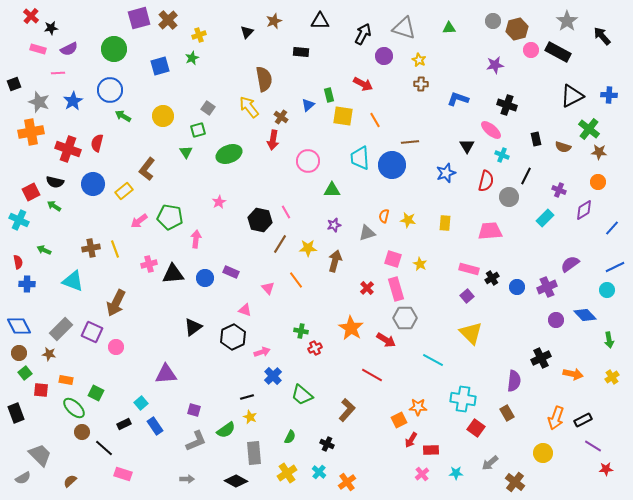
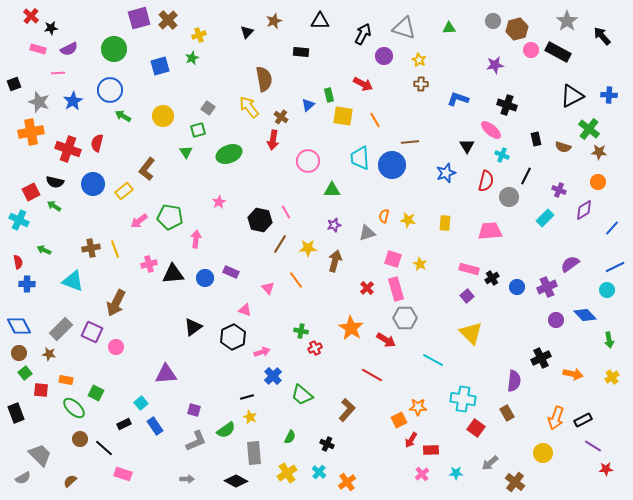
brown circle at (82, 432): moved 2 px left, 7 px down
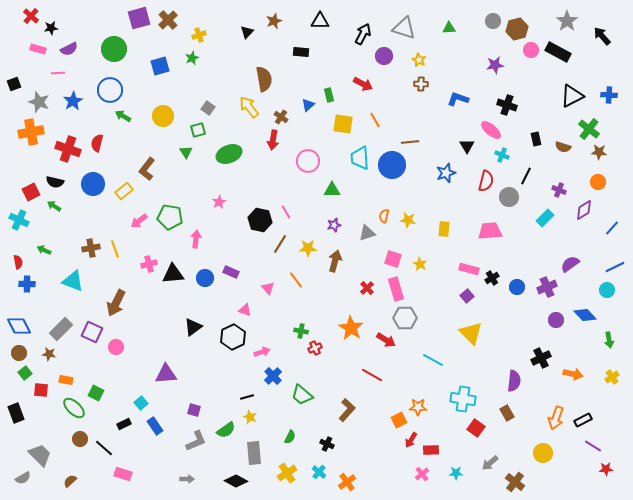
yellow square at (343, 116): moved 8 px down
yellow rectangle at (445, 223): moved 1 px left, 6 px down
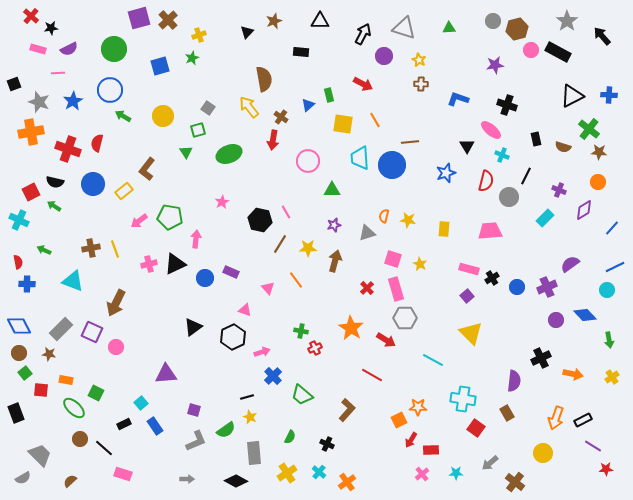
pink star at (219, 202): moved 3 px right
black triangle at (173, 274): moved 2 px right, 10 px up; rotated 20 degrees counterclockwise
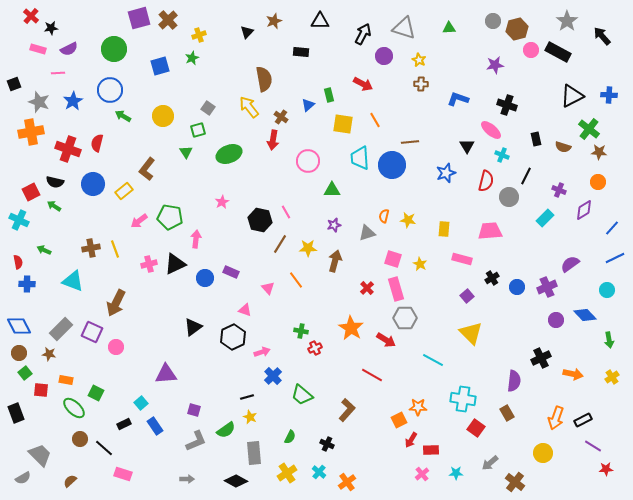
blue line at (615, 267): moved 9 px up
pink rectangle at (469, 269): moved 7 px left, 10 px up
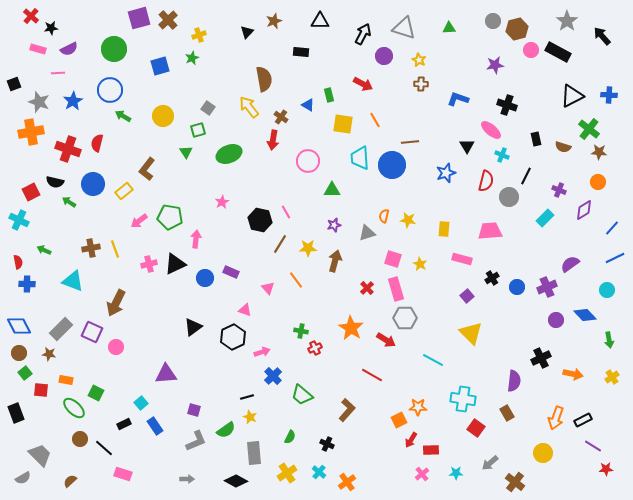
blue triangle at (308, 105): rotated 48 degrees counterclockwise
green arrow at (54, 206): moved 15 px right, 4 px up
